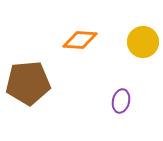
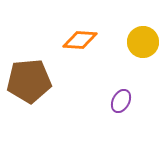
brown pentagon: moved 1 px right, 2 px up
purple ellipse: rotated 15 degrees clockwise
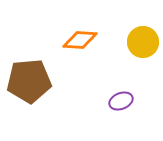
purple ellipse: rotated 40 degrees clockwise
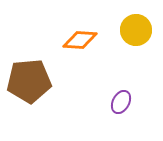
yellow circle: moved 7 px left, 12 px up
purple ellipse: moved 1 px down; rotated 40 degrees counterclockwise
